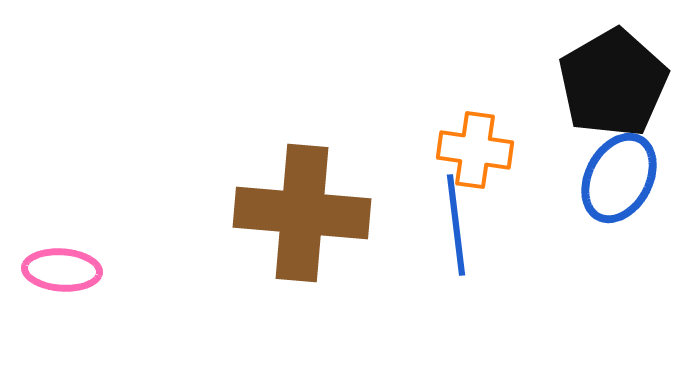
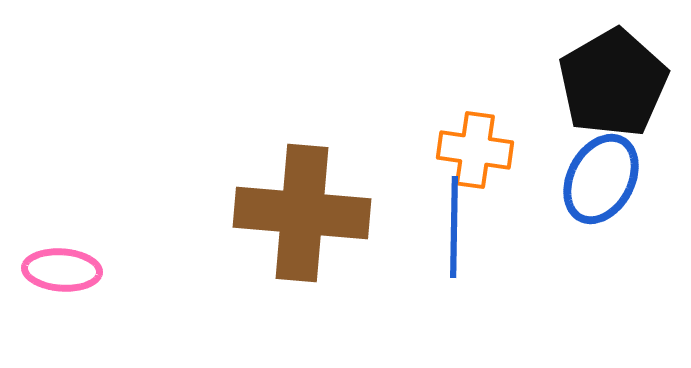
blue ellipse: moved 18 px left, 1 px down
blue line: moved 2 px left, 2 px down; rotated 8 degrees clockwise
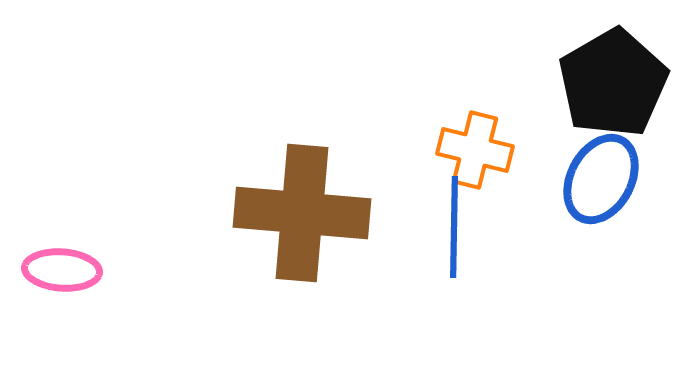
orange cross: rotated 6 degrees clockwise
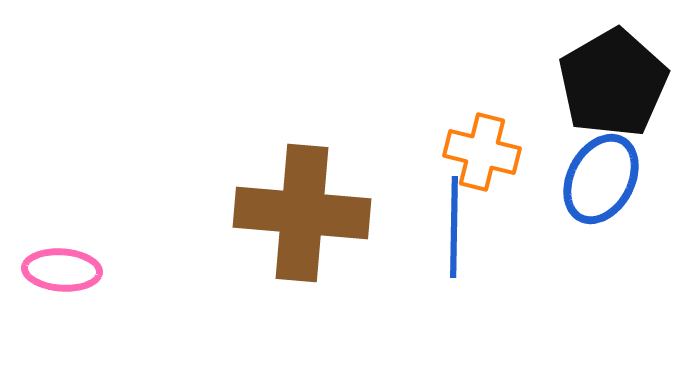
orange cross: moved 7 px right, 2 px down
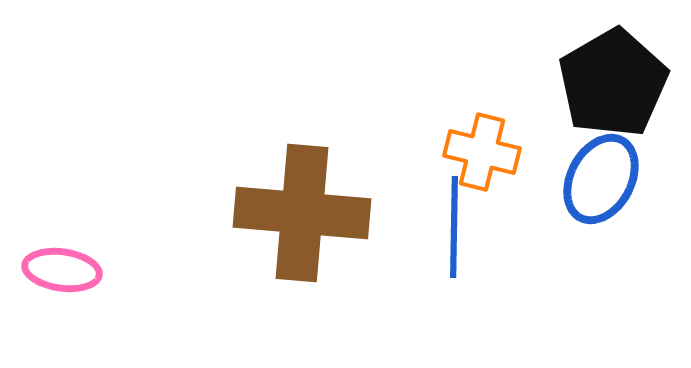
pink ellipse: rotated 4 degrees clockwise
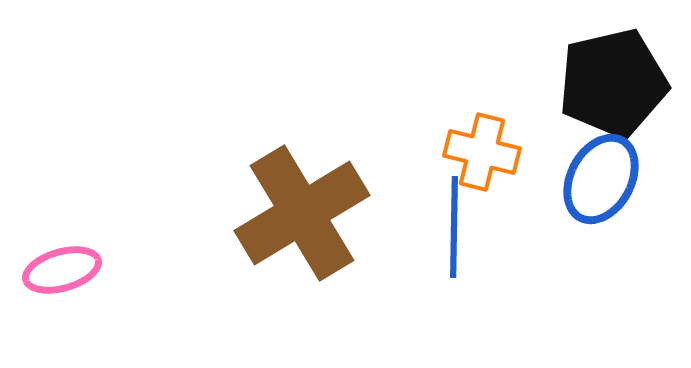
black pentagon: rotated 17 degrees clockwise
brown cross: rotated 36 degrees counterclockwise
pink ellipse: rotated 24 degrees counterclockwise
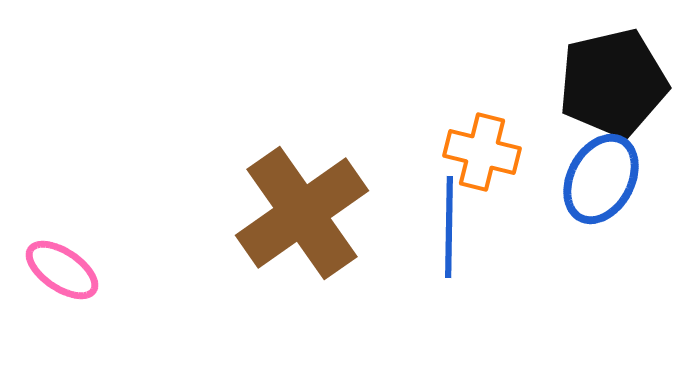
brown cross: rotated 4 degrees counterclockwise
blue line: moved 5 px left
pink ellipse: rotated 50 degrees clockwise
